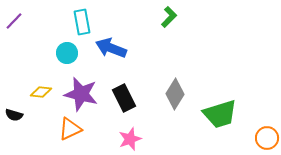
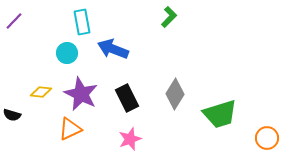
blue arrow: moved 2 px right, 1 px down
purple star: rotated 12 degrees clockwise
black rectangle: moved 3 px right
black semicircle: moved 2 px left
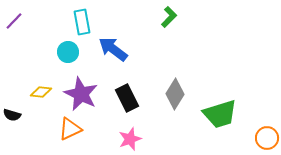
blue arrow: rotated 16 degrees clockwise
cyan circle: moved 1 px right, 1 px up
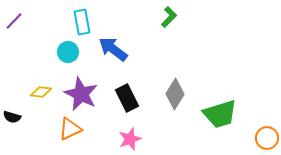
black semicircle: moved 2 px down
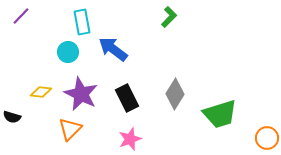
purple line: moved 7 px right, 5 px up
orange triangle: rotated 20 degrees counterclockwise
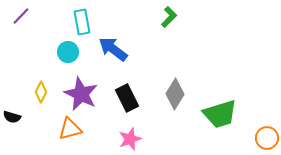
yellow diamond: rotated 70 degrees counterclockwise
orange triangle: rotated 30 degrees clockwise
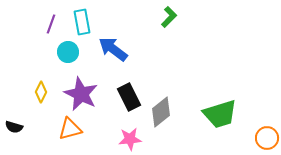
purple line: moved 30 px right, 8 px down; rotated 24 degrees counterclockwise
gray diamond: moved 14 px left, 18 px down; rotated 20 degrees clockwise
black rectangle: moved 2 px right, 1 px up
black semicircle: moved 2 px right, 10 px down
pink star: rotated 15 degrees clockwise
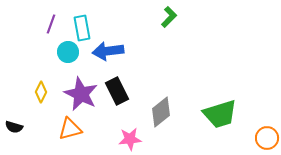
cyan rectangle: moved 6 px down
blue arrow: moved 5 px left, 2 px down; rotated 44 degrees counterclockwise
black rectangle: moved 12 px left, 6 px up
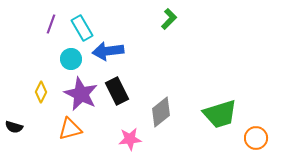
green L-shape: moved 2 px down
cyan rectangle: rotated 20 degrees counterclockwise
cyan circle: moved 3 px right, 7 px down
orange circle: moved 11 px left
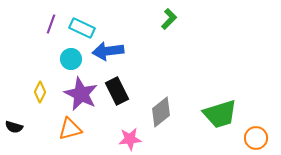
cyan rectangle: rotated 35 degrees counterclockwise
yellow diamond: moved 1 px left
